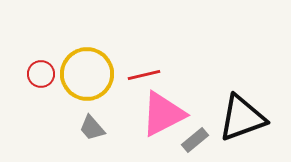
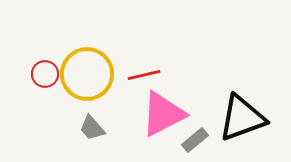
red circle: moved 4 px right
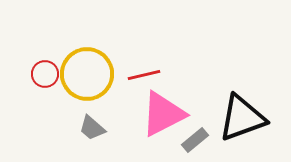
gray trapezoid: rotated 8 degrees counterclockwise
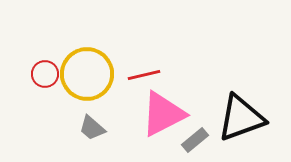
black triangle: moved 1 px left
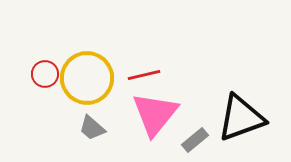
yellow circle: moved 4 px down
pink triangle: moved 8 px left; rotated 24 degrees counterclockwise
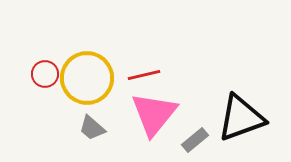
pink triangle: moved 1 px left
